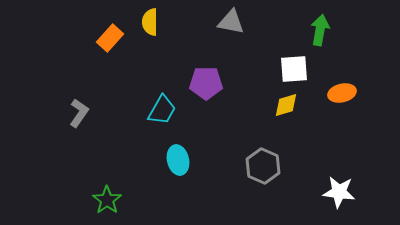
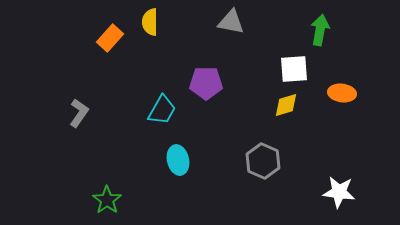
orange ellipse: rotated 20 degrees clockwise
gray hexagon: moved 5 px up
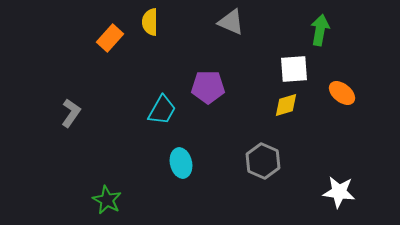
gray triangle: rotated 12 degrees clockwise
purple pentagon: moved 2 px right, 4 px down
orange ellipse: rotated 32 degrees clockwise
gray L-shape: moved 8 px left
cyan ellipse: moved 3 px right, 3 px down
green star: rotated 8 degrees counterclockwise
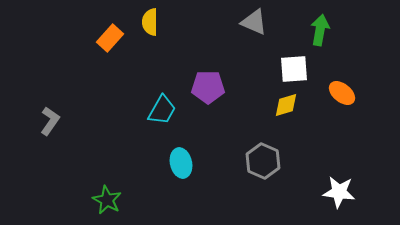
gray triangle: moved 23 px right
gray L-shape: moved 21 px left, 8 px down
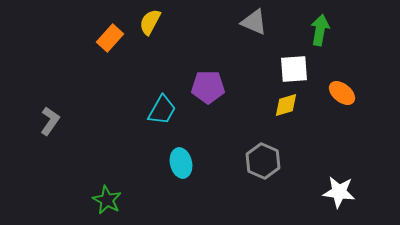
yellow semicircle: rotated 28 degrees clockwise
